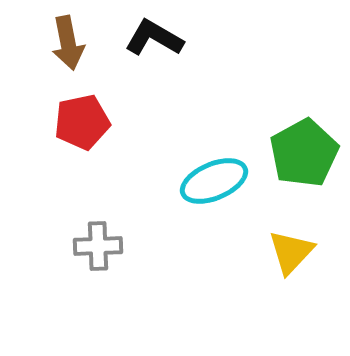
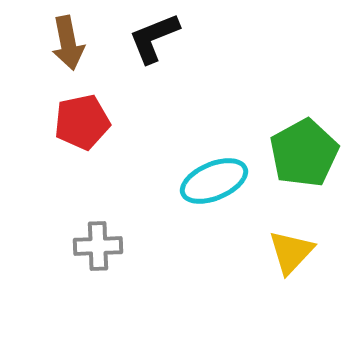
black L-shape: rotated 52 degrees counterclockwise
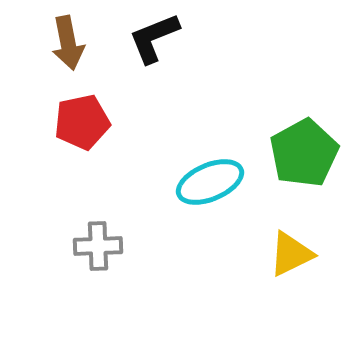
cyan ellipse: moved 4 px left, 1 px down
yellow triangle: moved 2 px down; rotated 21 degrees clockwise
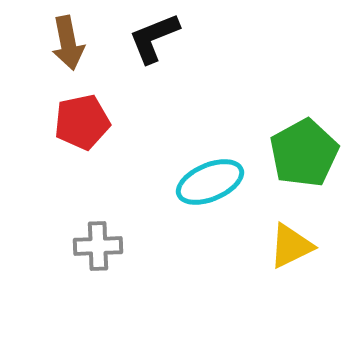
yellow triangle: moved 8 px up
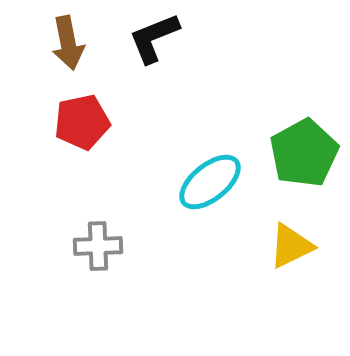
cyan ellipse: rotated 16 degrees counterclockwise
